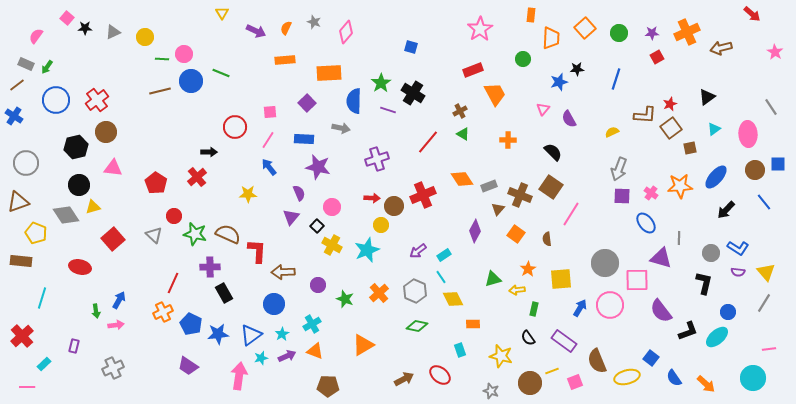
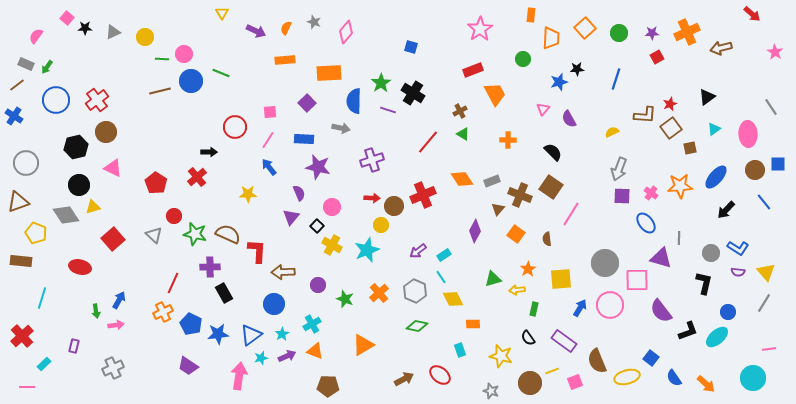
purple cross at (377, 159): moved 5 px left, 1 px down
pink triangle at (113, 168): rotated 18 degrees clockwise
gray rectangle at (489, 186): moved 3 px right, 5 px up
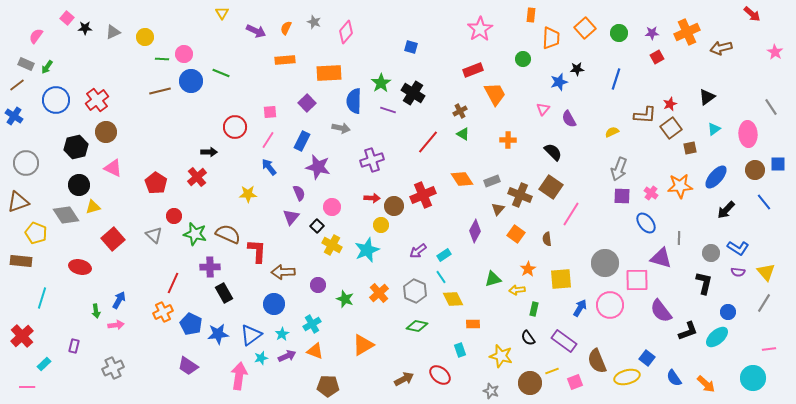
blue rectangle at (304, 139): moved 2 px left, 2 px down; rotated 66 degrees counterclockwise
blue square at (651, 358): moved 4 px left
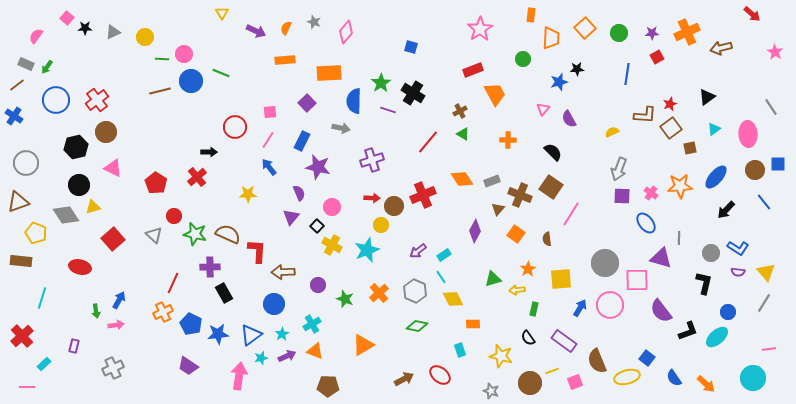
blue line at (616, 79): moved 11 px right, 5 px up; rotated 10 degrees counterclockwise
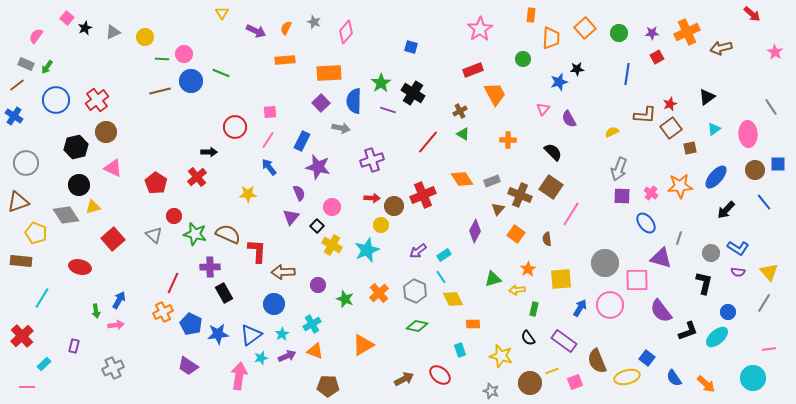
black star at (85, 28): rotated 24 degrees counterclockwise
purple square at (307, 103): moved 14 px right
gray line at (679, 238): rotated 16 degrees clockwise
yellow triangle at (766, 272): moved 3 px right
cyan line at (42, 298): rotated 15 degrees clockwise
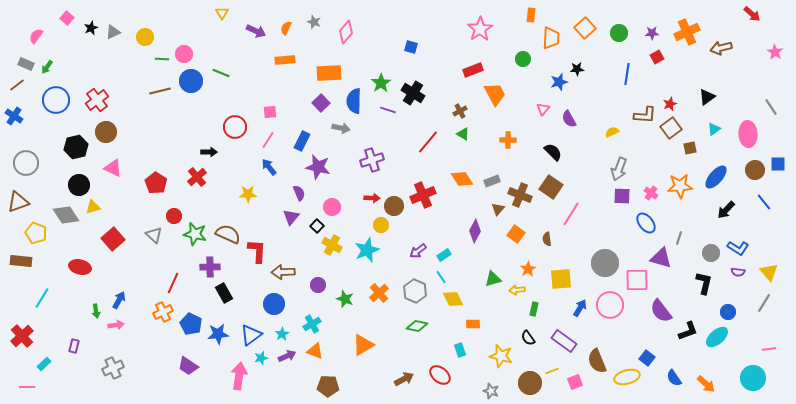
black star at (85, 28): moved 6 px right
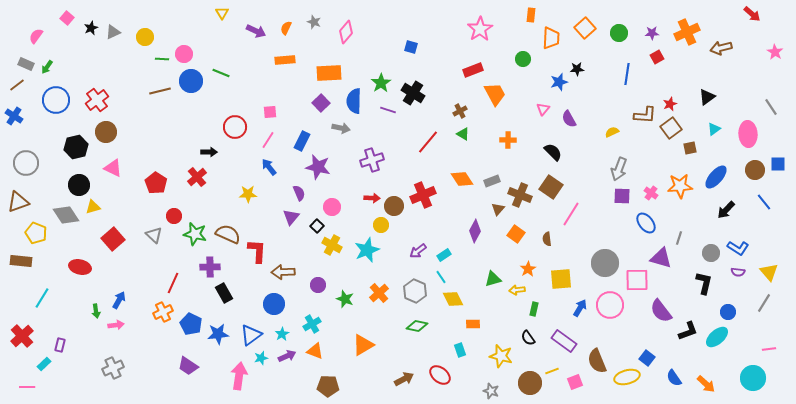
purple rectangle at (74, 346): moved 14 px left, 1 px up
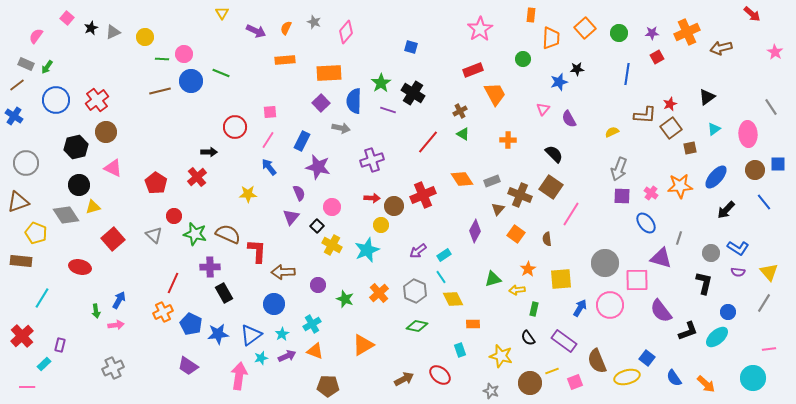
black semicircle at (553, 152): moved 1 px right, 2 px down
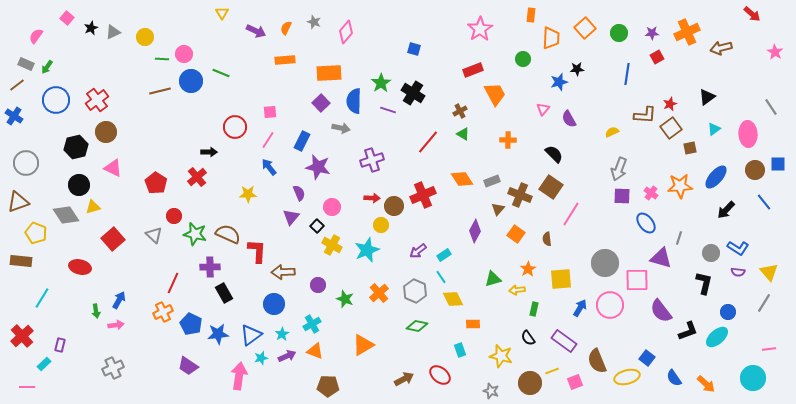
blue square at (411, 47): moved 3 px right, 2 px down
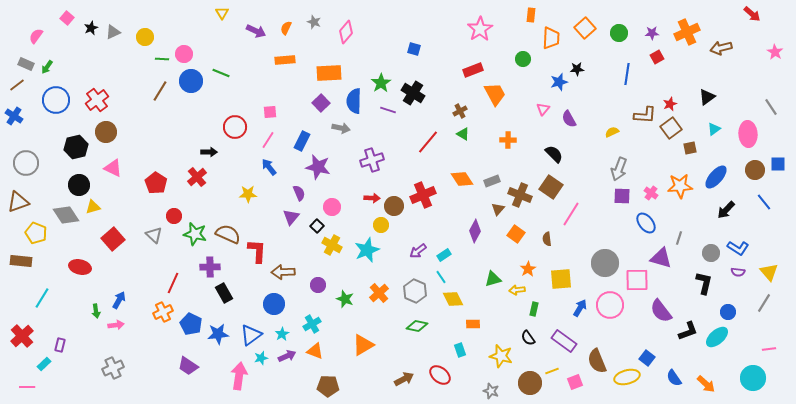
brown line at (160, 91): rotated 45 degrees counterclockwise
